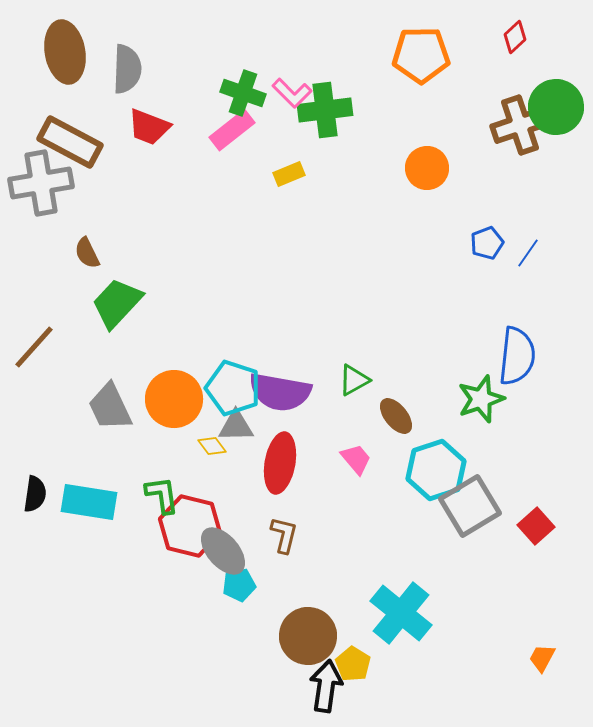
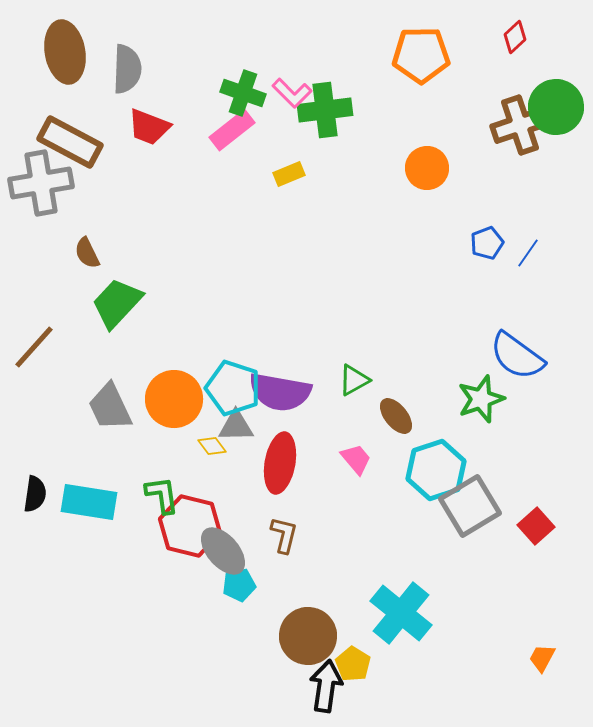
blue semicircle at (517, 356): rotated 120 degrees clockwise
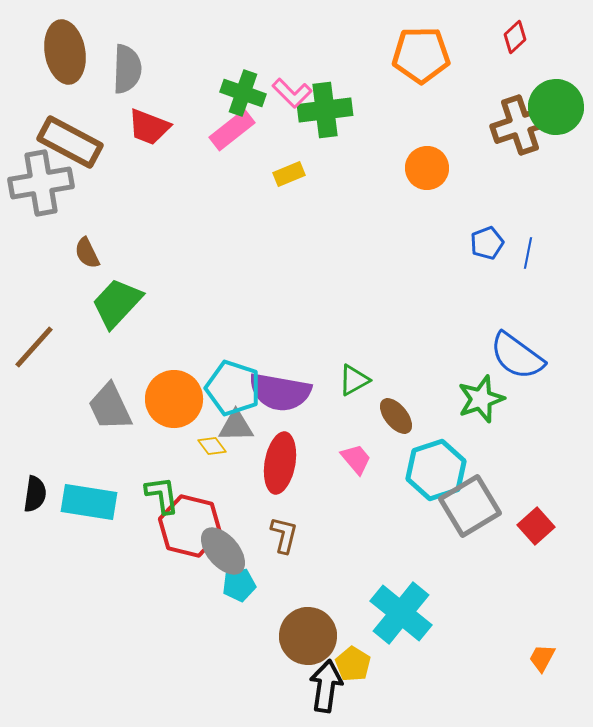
blue line at (528, 253): rotated 24 degrees counterclockwise
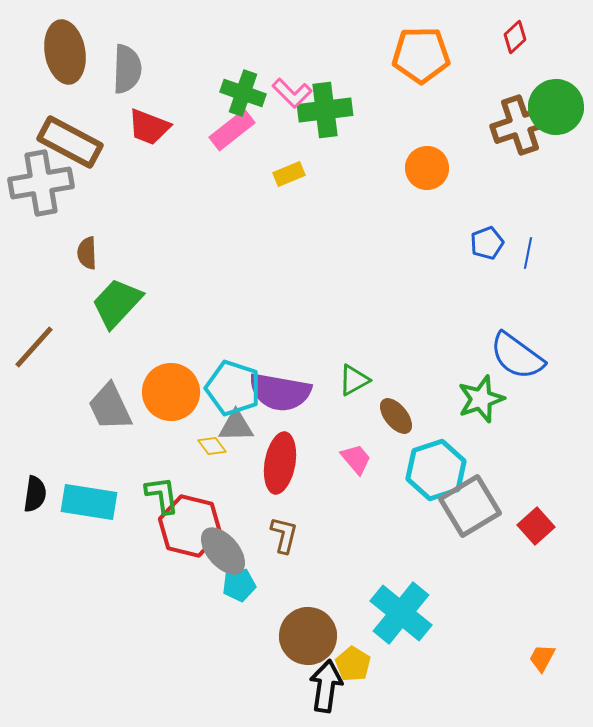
brown semicircle at (87, 253): rotated 24 degrees clockwise
orange circle at (174, 399): moved 3 px left, 7 px up
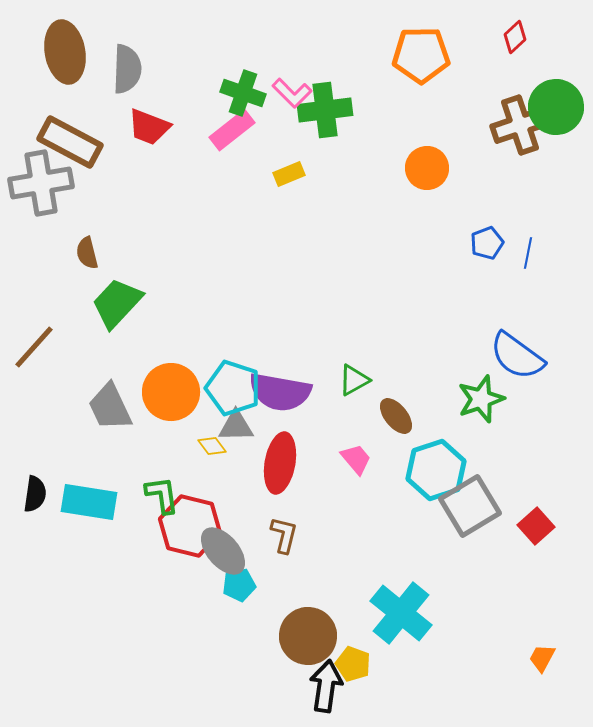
brown semicircle at (87, 253): rotated 12 degrees counterclockwise
yellow pentagon at (353, 664): rotated 12 degrees counterclockwise
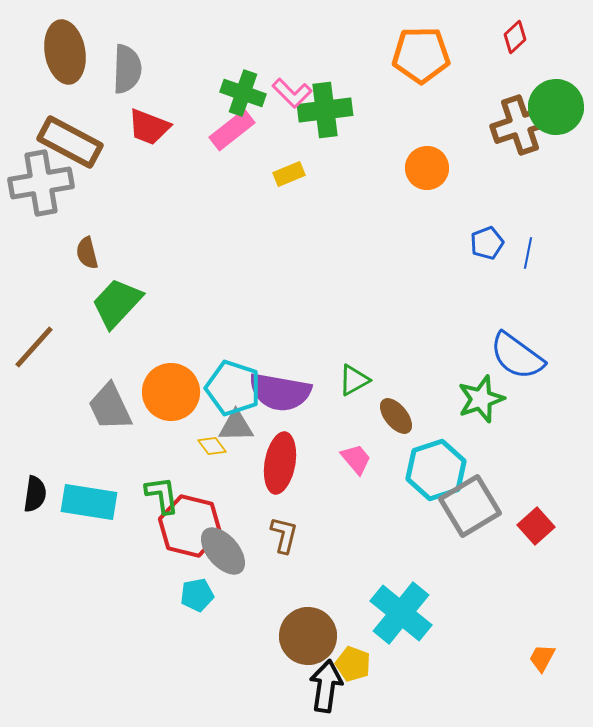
cyan pentagon at (239, 585): moved 42 px left, 10 px down
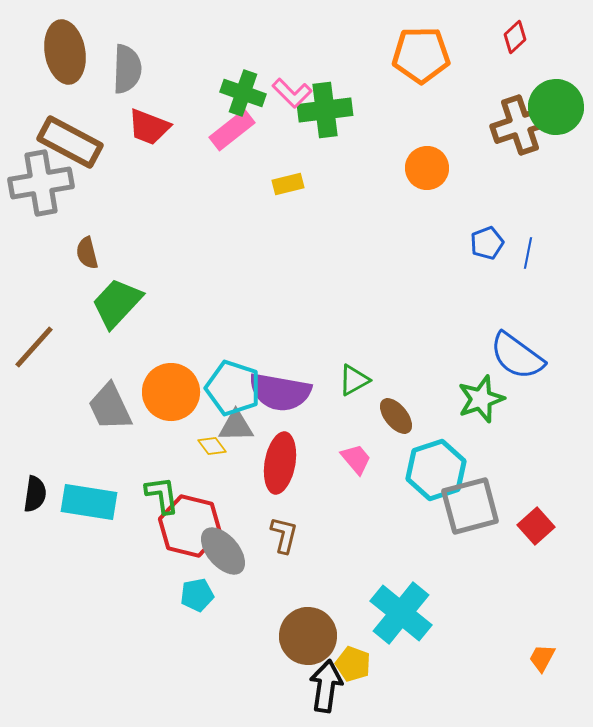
yellow rectangle at (289, 174): moved 1 px left, 10 px down; rotated 8 degrees clockwise
gray square at (470, 506): rotated 16 degrees clockwise
